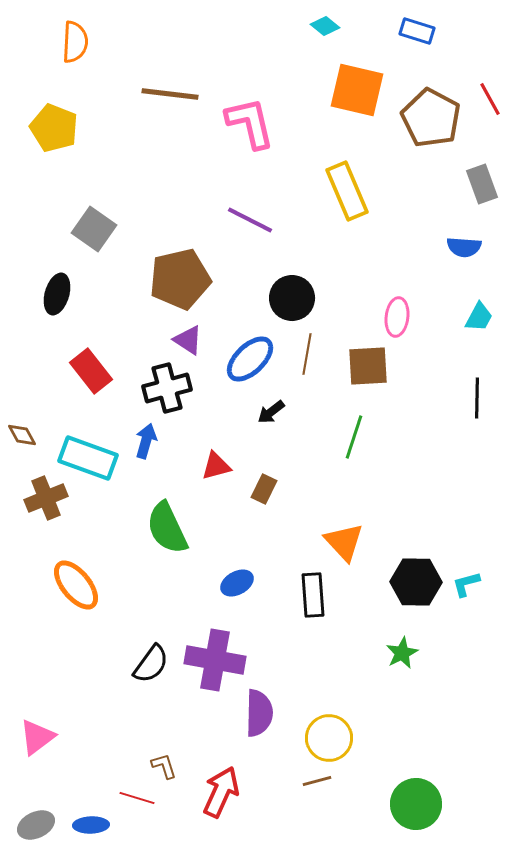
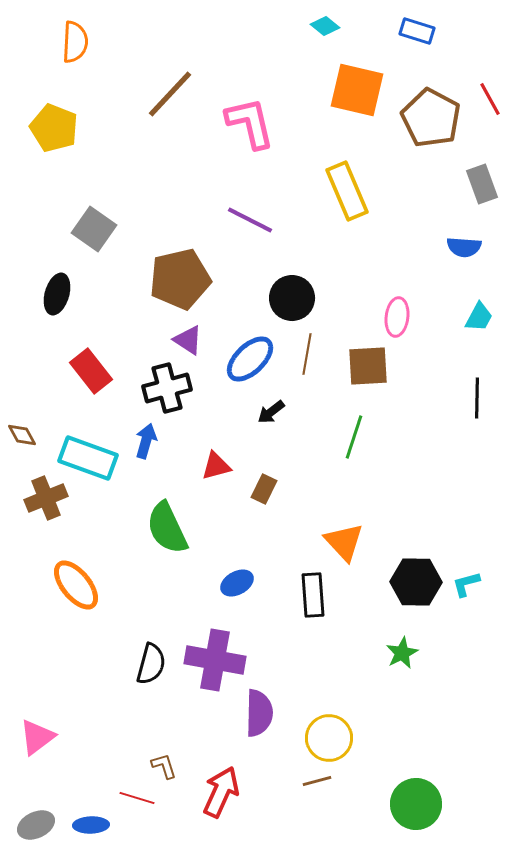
brown line at (170, 94): rotated 54 degrees counterclockwise
black semicircle at (151, 664): rotated 21 degrees counterclockwise
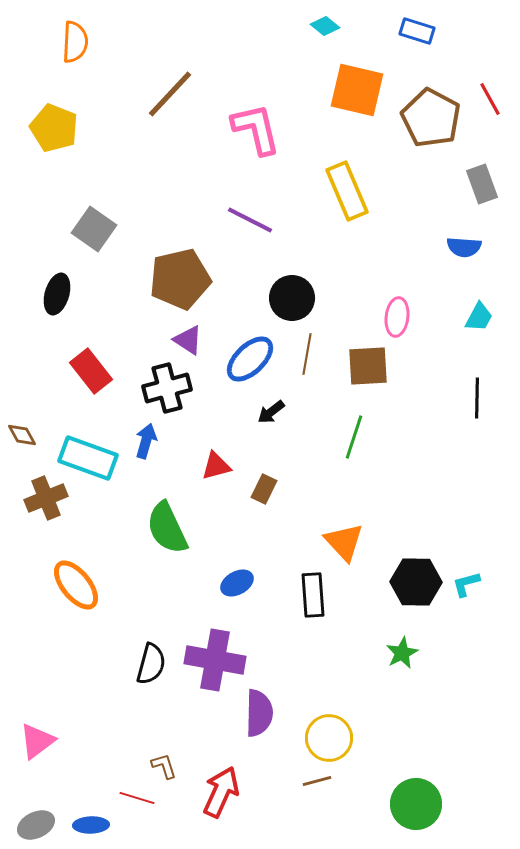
pink L-shape at (250, 123): moved 6 px right, 6 px down
pink triangle at (37, 737): moved 4 px down
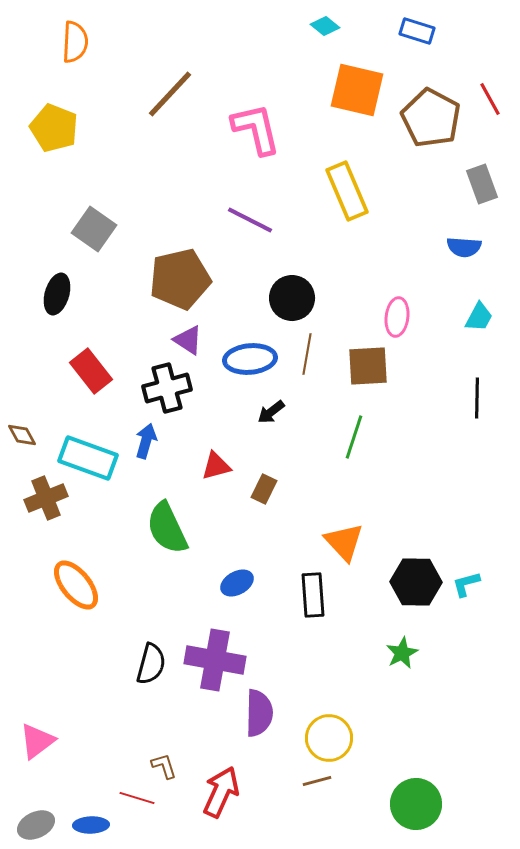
blue ellipse at (250, 359): rotated 39 degrees clockwise
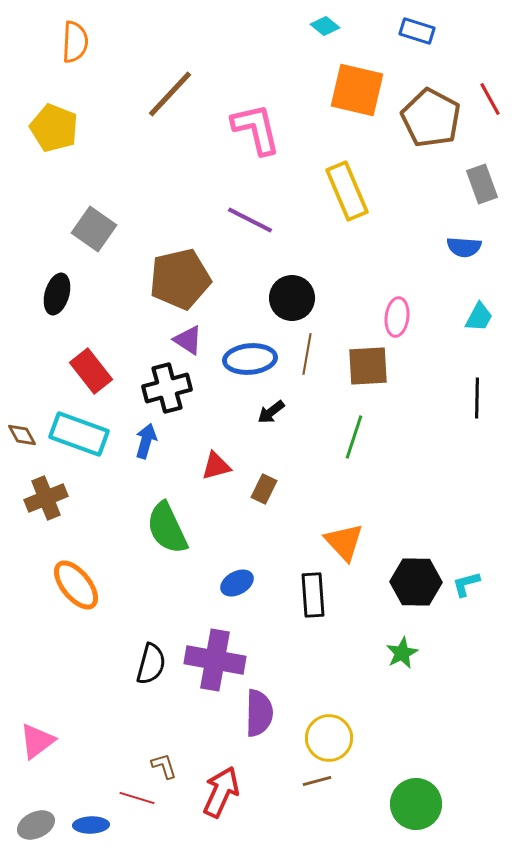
cyan rectangle at (88, 458): moved 9 px left, 24 px up
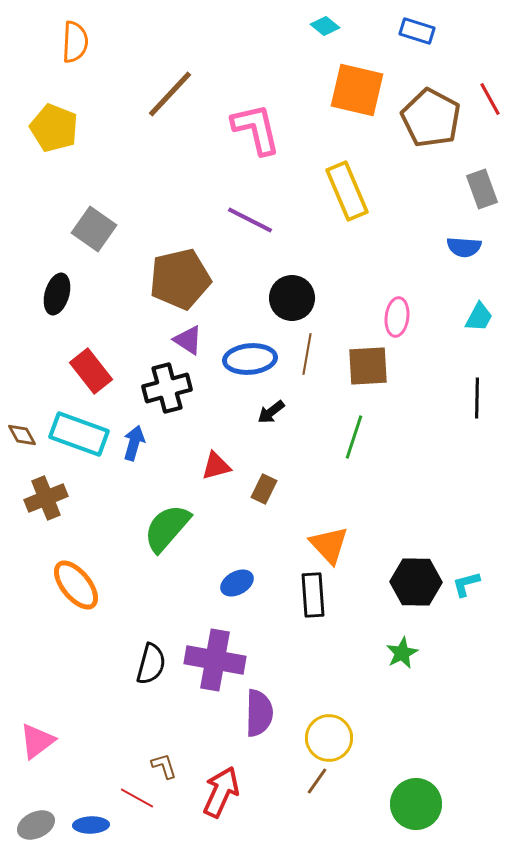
gray rectangle at (482, 184): moved 5 px down
blue arrow at (146, 441): moved 12 px left, 2 px down
green semicircle at (167, 528): rotated 66 degrees clockwise
orange triangle at (344, 542): moved 15 px left, 3 px down
brown line at (317, 781): rotated 40 degrees counterclockwise
red line at (137, 798): rotated 12 degrees clockwise
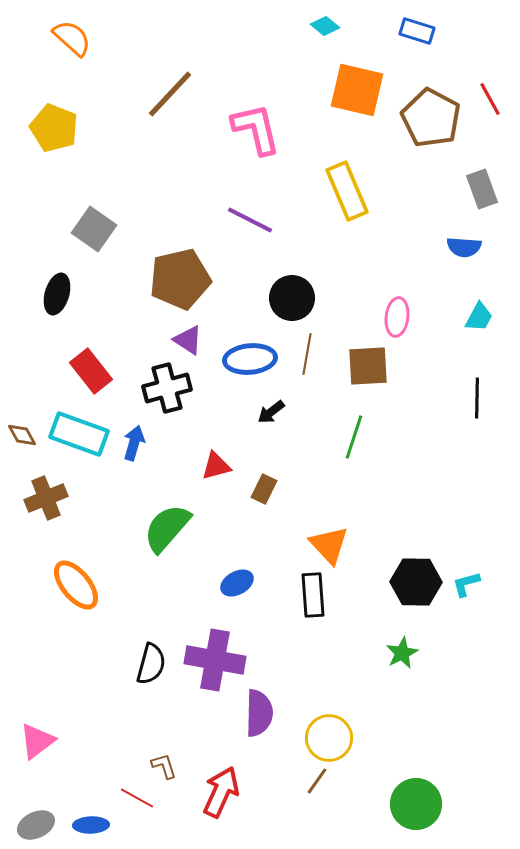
orange semicircle at (75, 42): moved 3 px left, 4 px up; rotated 51 degrees counterclockwise
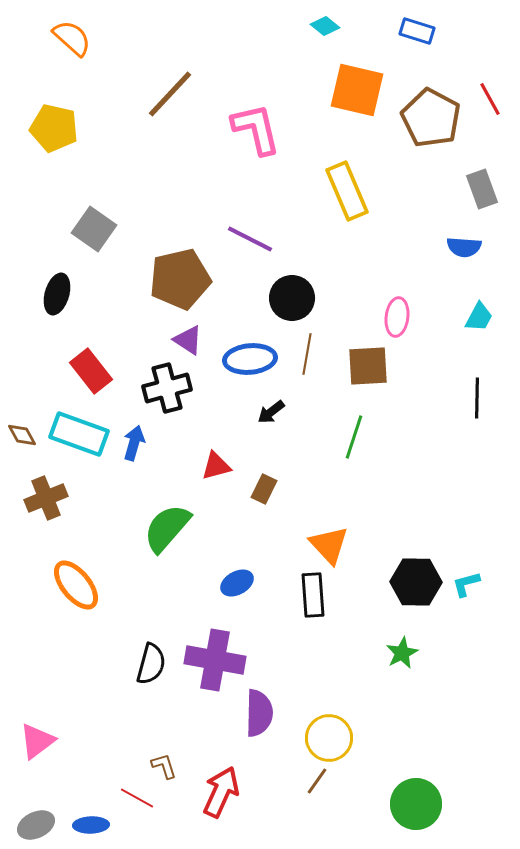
yellow pentagon at (54, 128): rotated 9 degrees counterclockwise
purple line at (250, 220): moved 19 px down
